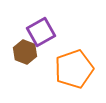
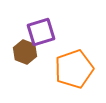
purple square: rotated 12 degrees clockwise
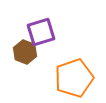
orange pentagon: moved 9 px down
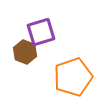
orange pentagon: moved 1 px left, 1 px up
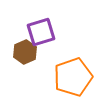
brown hexagon: rotated 15 degrees clockwise
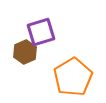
orange pentagon: rotated 12 degrees counterclockwise
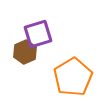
purple square: moved 3 px left, 2 px down
